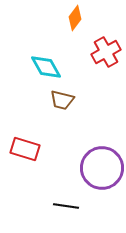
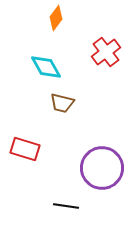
orange diamond: moved 19 px left
red cross: rotated 8 degrees counterclockwise
brown trapezoid: moved 3 px down
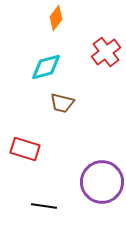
cyan diamond: rotated 76 degrees counterclockwise
purple circle: moved 14 px down
black line: moved 22 px left
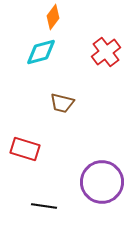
orange diamond: moved 3 px left, 1 px up
cyan diamond: moved 5 px left, 15 px up
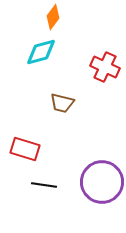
red cross: moved 1 px left, 15 px down; rotated 28 degrees counterclockwise
black line: moved 21 px up
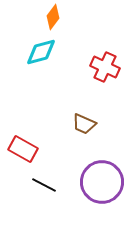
brown trapezoid: moved 22 px right, 21 px down; rotated 10 degrees clockwise
red rectangle: moved 2 px left; rotated 12 degrees clockwise
black line: rotated 20 degrees clockwise
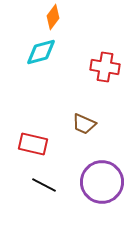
red cross: rotated 16 degrees counterclockwise
red rectangle: moved 10 px right, 5 px up; rotated 16 degrees counterclockwise
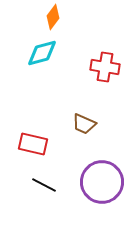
cyan diamond: moved 1 px right, 1 px down
